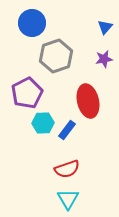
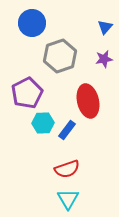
gray hexagon: moved 4 px right
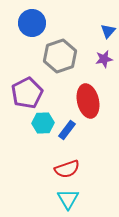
blue triangle: moved 3 px right, 4 px down
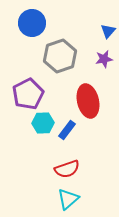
purple pentagon: moved 1 px right, 1 px down
cyan triangle: rotated 20 degrees clockwise
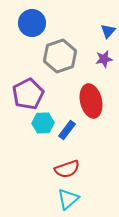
red ellipse: moved 3 px right
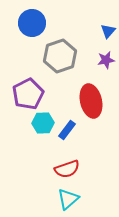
purple star: moved 2 px right, 1 px down
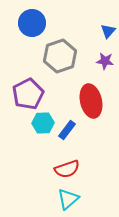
purple star: moved 1 px left, 1 px down; rotated 18 degrees clockwise
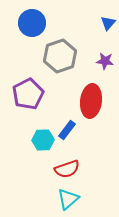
blue triangle: moved 8 px up
red ellipse: rotated 20 degrees clockwise
cyan hexagon: moved 17 px down
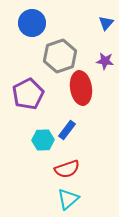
blue triangle: moved 2 px left
red ellipse: moved 10 px left, 13 px up; rotated 16 degrees counterclockwise
